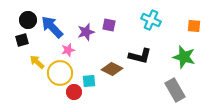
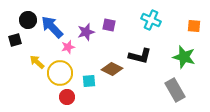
black square: moved 7 px left
pink star: moved 3 px up
red circle: moved 7 px left, 5 px down
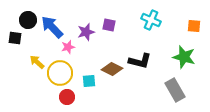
black square: moved 2 px up; rotated 24 degrees clockwise
black L-shape: moved 5 px down
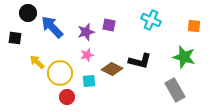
black circle: moved 7 px up
pink star: moved 19 px right, 8 px down
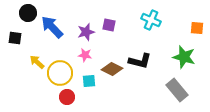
orange square: moved 3 px right, 2 px down
pink star: moved 2 px left; rotated 24 degrees clockwise
gray rectangle: moved 2 px right; rotated 10 degrees counterclockwise
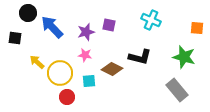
black L-shape: moved 4 px up
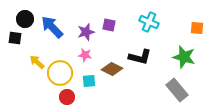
black circle: moved 3 px left, 6 px down
cyan cross: moved 2 px left, 2 px down
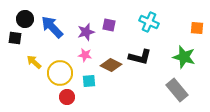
yellow arrow: moved 3 px left
brown diamond: moved 1 px left, 4 px up
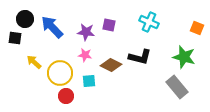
orange square: rotated 16 degrees clockwise
purple star: rotated 24 degrees clockwise
gray rectangle: moved 3 px up
red circle: moved 1 px left, 1 px up
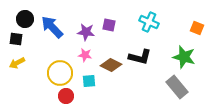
black square: moved 1 px right, 1 px down
yellow arrow: moved 17 px left, 1 px down; rotated 70 degrees counterclockwise
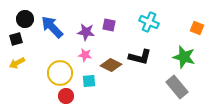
black square: rotated 24 degrees counterclockwise
